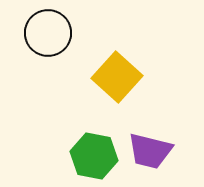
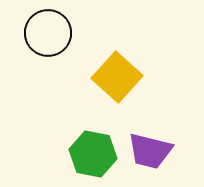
green hexagon: moved 1 px left, 2 px up
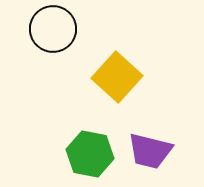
black circle: moved 5 px right, 4 px up
green hexagon: moved 3 px left
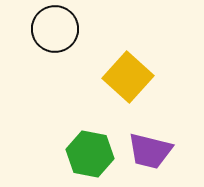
black circle: moved 2 px right
yellow square: moved 11 px right
